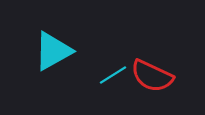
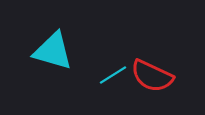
cyan triangle: rotated 45 degrees clockwise
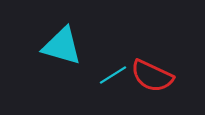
cyan triangle: moved 9 px right, 5 px up
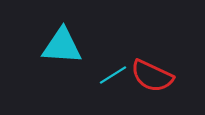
cyan triangle: rotated 12 degrees counterclockwise
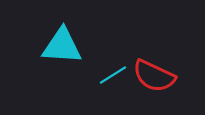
red semicircle: moved 2 px right
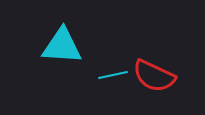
cyan line: rotated 20 degrees clockwise
